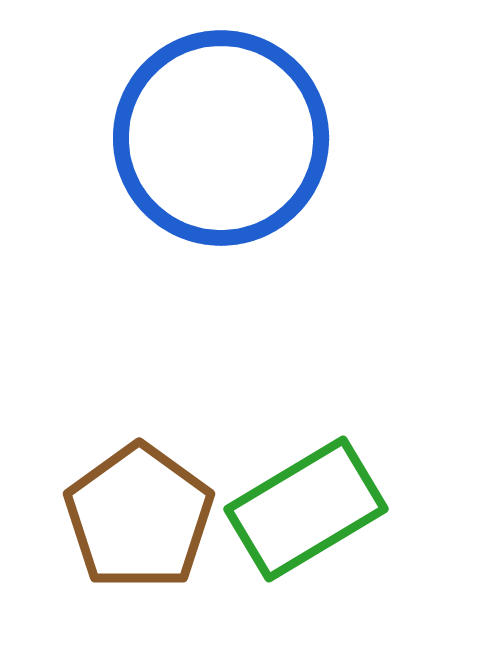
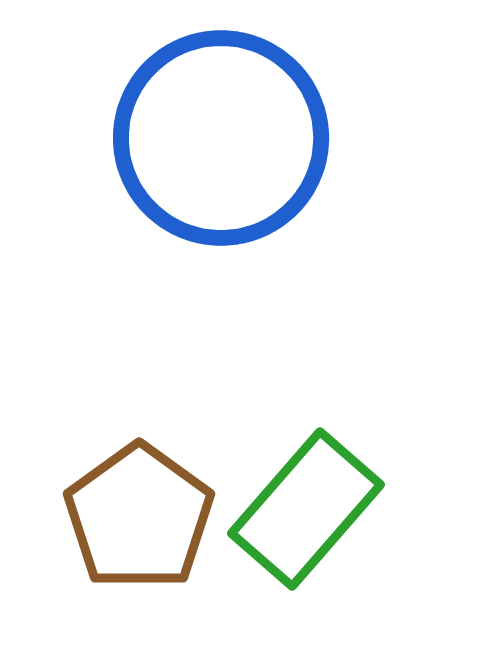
green rectangle: rotated 18 degrees counterclockwise
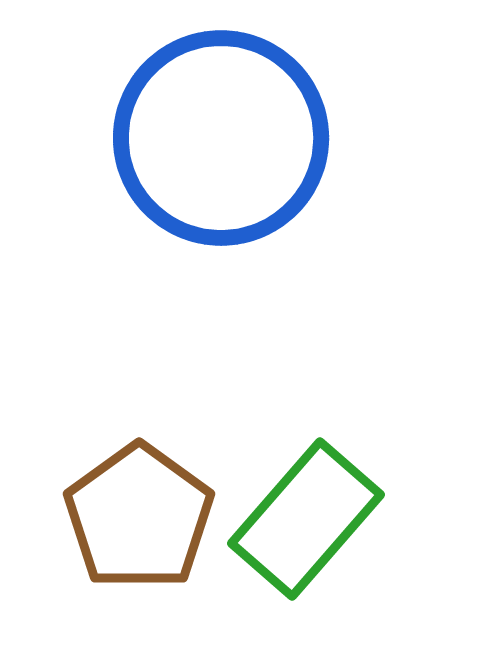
green rectangle: moved 10 px down
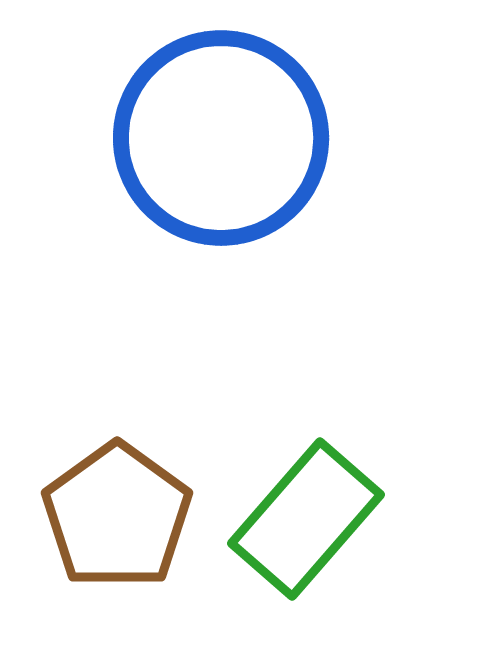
brown pentagon: moved 22 px left, 1 px up
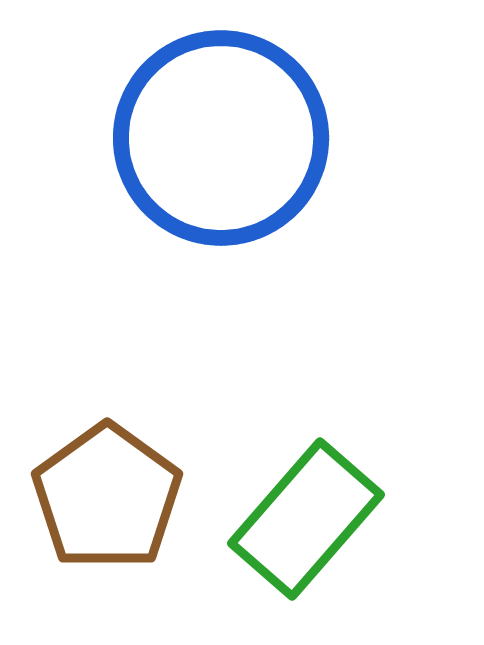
brown pentagon: moved 10 px left, 19 px up
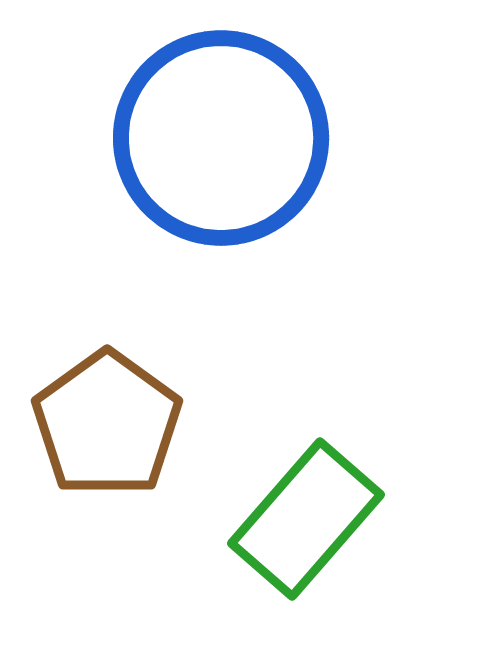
brown pentagon: moved 73 px up
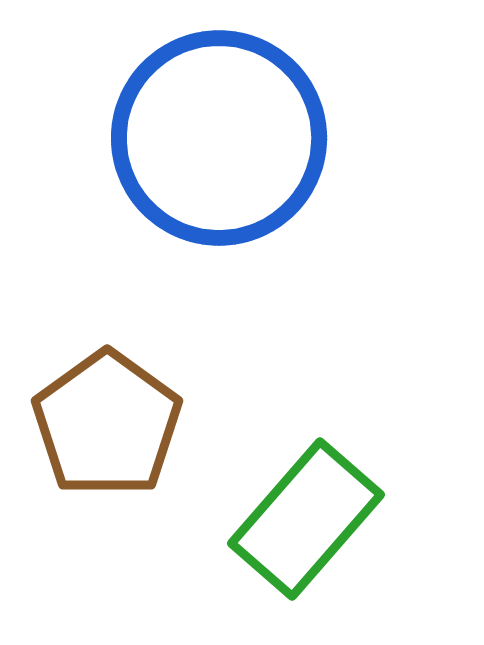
blue circle: moved 2 px left
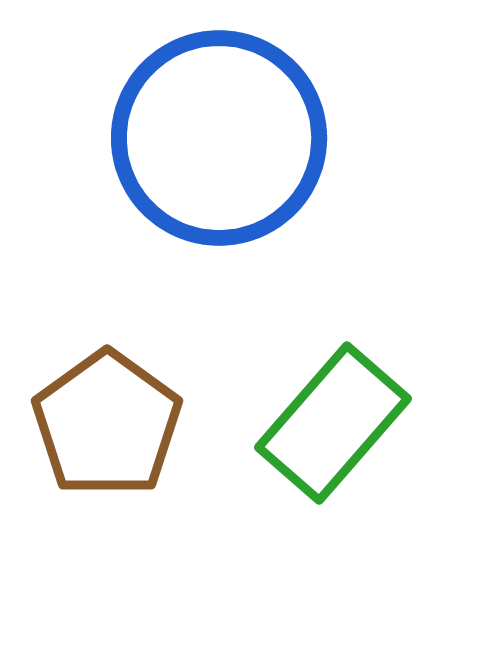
green rectangle: moved 27 px right, 96 px up
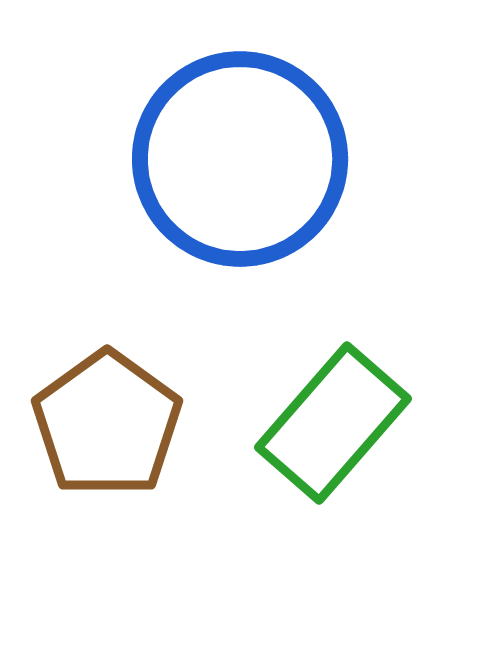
blue circle: moved 21 px right, 21 px down
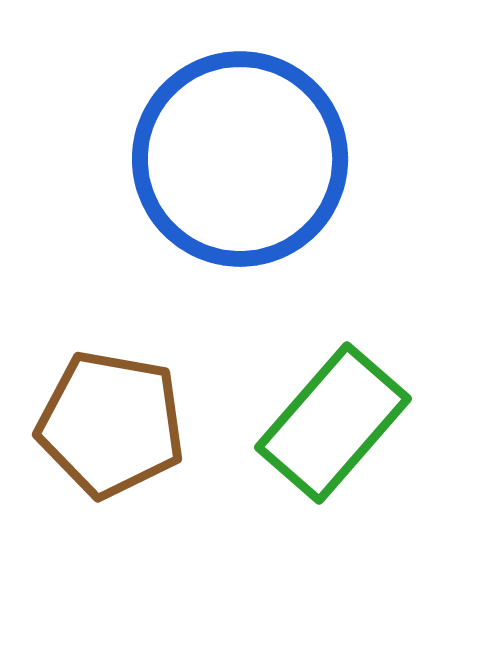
brown pentagon: moved 4 px right; rotated 26 degrees counterclockwise
